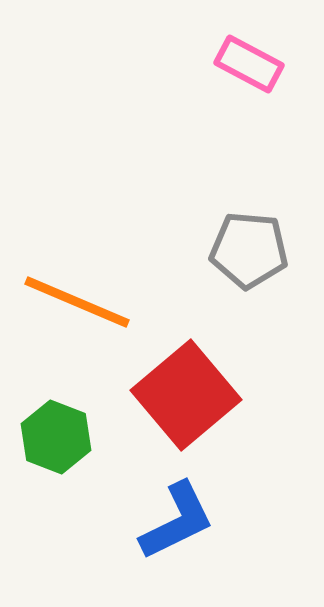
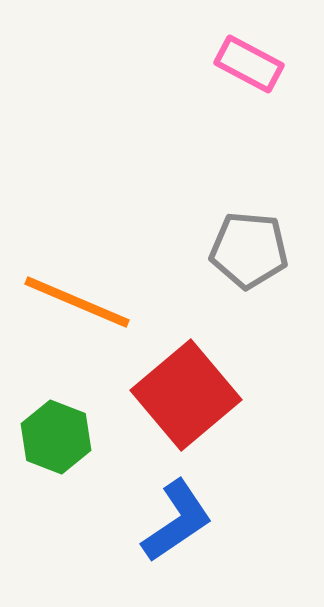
blue L-shape: rotated 8 degrees counterclockwise
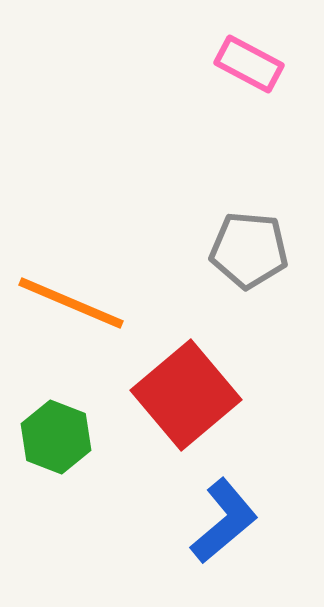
orange line: moved 6 px left, 1 px down
blue L-shape: moved 47 px right; rotated 6 degrees counterclockwise
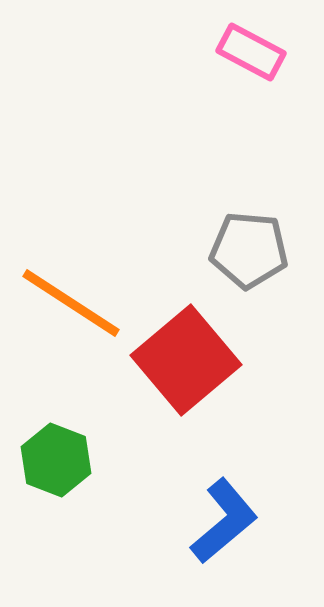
pink rectangle: moved 2 px right, 12 px up
orange line: rotated 10 degrees clockwise
red square: moved 35 px up
green hexagon: moved 23 px down
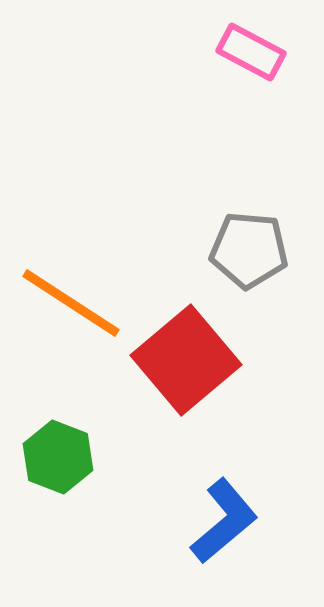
green hexagon: moved 2 px right, 3 px up
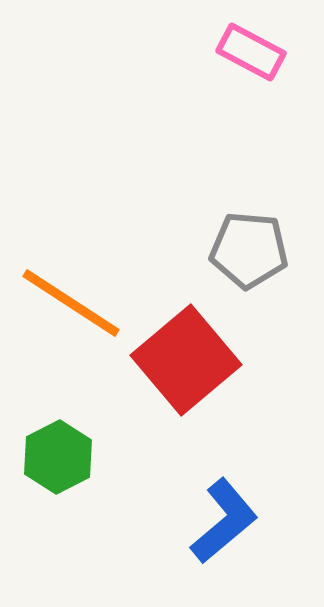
green hexagon: rotated 12 degrees clockwise
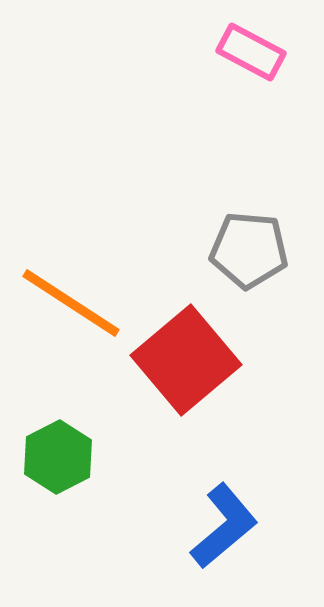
blue L-shape: moved 5 px down
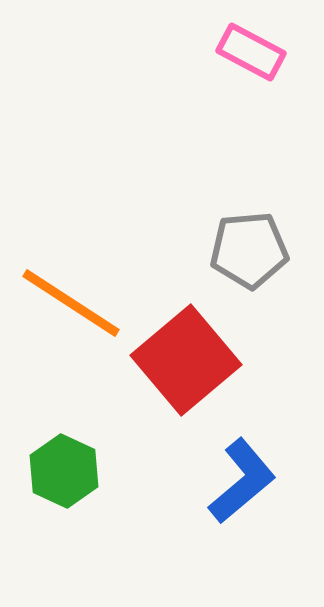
gray pentagon: rotated 10 degrees counterclockwise
green hexagon: moved 6 px right, 14 px down; rotated 8 degrees counterclockwise
blue L-shape: moved 18 px right, 45 px up
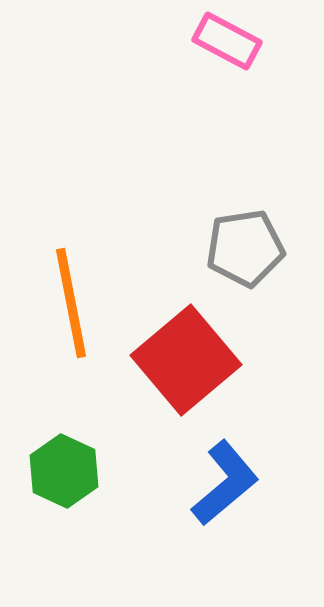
pink rectangle: moved 24 px left, 11 px up
gray pentagon: moved 4 px left, 2 px up; rotated 4 degrees counterclockwise
orange line: rotated 46 degrees clockwise
blue L-shape: moved 17 px left, 2 px down
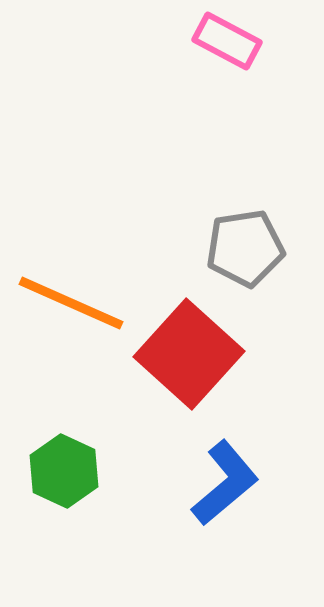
orange line: rotated 55 degrees counterclockwise
red square: moved 3 px right, 6 px up; rotated 8 degrees counterclockwise
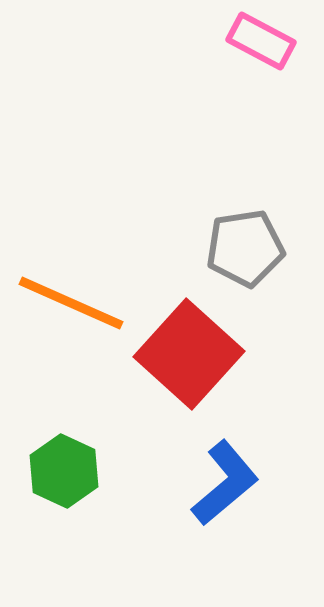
pink rectangle: moved 34 px right
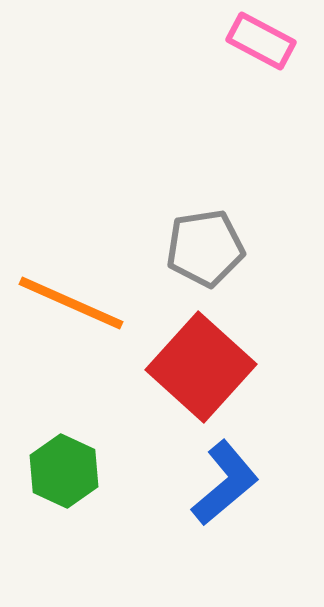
gray pentagon: moved 40 px left
red square: moved 12 px right, 13 px down
